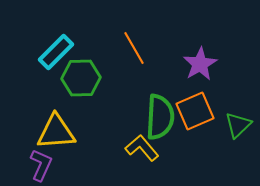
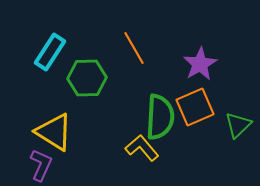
cyan rectangle: moved 6 px left; rotated 12 degrees counterclockwise
green hexagon: moved 6 px right
orange square: moved 4 px up
yellow triangle: moved 2 px left; rotated 36 degrees clockwise
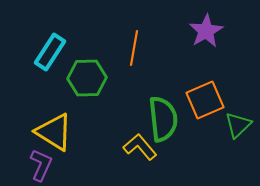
orange line: rotated 40 degrees clockwise
purple star: moved 6 px right, 33 px up
orange square: moved 10 px right, 7 px up
green semicircle: moved 3 px right, 2 px down; rotated 9 degrees counterclockwise
yellow L-shape: moved 2 px left, 1 px up
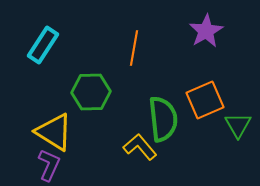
cyan rectangle: moved 7 px left, 7 px up
green hexagon: moved 4 px right, 14 px down
green triangle: rotated 16 degrees counterclockwise
purple L-shape: moved 8 px right
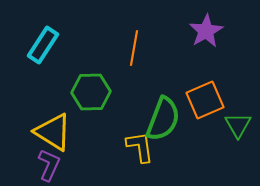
green semicircle: rotated 27 degrees clockwise
yellow triangle: moved 1 px left
yellow L-shape: rotated 32 degrees clockwise
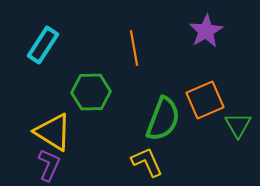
orange line: rotated 20 degrees counterclockwise
yellow L-shape: moved 7 px right, 15 px down; rotated 16 degrees counterclockwise
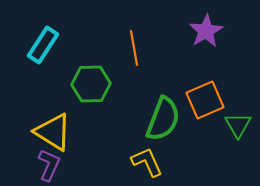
green hexagon: moved 8 px up
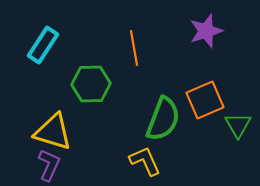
purple star: rotated 12 degrees clockwise
yellow triangle: rotated 15 degrees counterclockwise
yellow L-shape: moved 2 px left, 1 px up
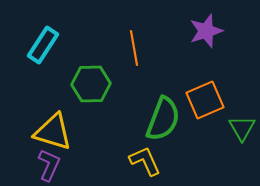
green triangle: moved 4 px right, 3 px down
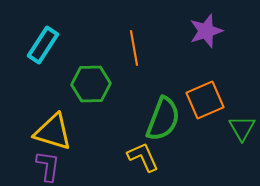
yellow L-shape: moved 2 px left, 4 px up
purple L-shape: moved 1 px left, 1 px down; rotated 16 degrees counterclockwise
